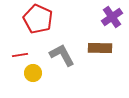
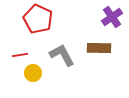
brown rectangle: moved 1 px left
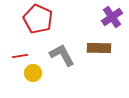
red line: moved 1 px down
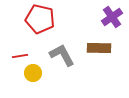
red pentagon: moved 2 px right; rotated 12 degrees counterclockwise
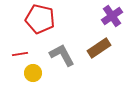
purple cross: moved 1 px up
brown rectangle: rotated 35 degrees counterclockwise
red line: moved 2 px up
